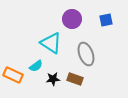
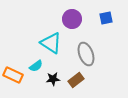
blue square: moved 2 px up
brown rectangle: moved 1 px right, 1 px down; rotated 56 degrees counterclockwise
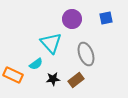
cyan triangle: rotated 15 degrees clockwise
cyan semicircle: moved 2 px up
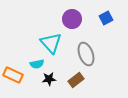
blue square: rotated 16 degrees counterclockwise
cyan semicircle: moved 1 px right; rotated 24 degrees clockwise
black star: moved 4 px left
